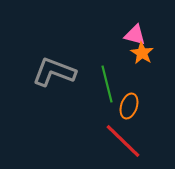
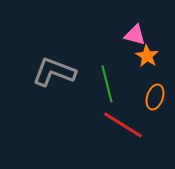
orange star: moved 5 px right, 3 px down
orange ellipse: moved 26 px right, 9 px up
red line: moved 16 px up; rotated 12 degrees counterclockwise
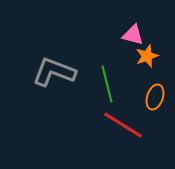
pink triangle: moved 2 px left
orange star: rotated 20 degrees clockwise
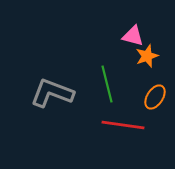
pink triangle: moved 1 px down
gray L-shape: moved 2 px left, 21 px down
orange ellipse: rotated 15 degrees clockwise
red line: rotated 24 degrees counterclockwise
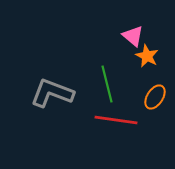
pink triangle: rotated 25 degrees clockwise
orange star: rotated 25 degrees counterclockwise
red line: moved 7 px left, 5 px up
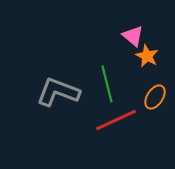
gray L-shape: moved 6 px right, 1 px up
red line: rotated 33 degrees counterclockwise
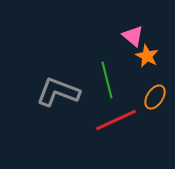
green line: moved 4 px up
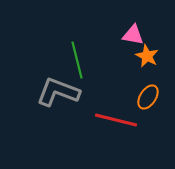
pink triangle: moved 1 px up; rotated 30 degrees counterclockwise
green line: moved 30 px left, 20 px up
orange ellipse: moved 7 px left
red line: rotated 39 degrees clockwise
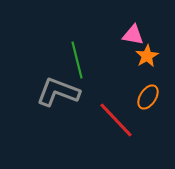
orange star: rotated 15 degrees clockwise
red line: rotated 33 degrees clockwise
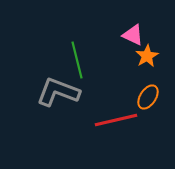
pink triangle: rotated 15 degrees clockwise
red line: rotated 60 degrees counterclockwise
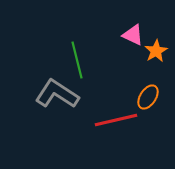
orange star: moved 9 px right, 5 px up
gray L-shape: moved 1 px left, 2 px down; rotated 12 degrees clockwise
